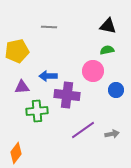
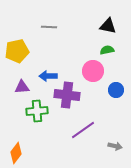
gray arrow: moved 3 px right, 12 px down; rotated 24 degrees clockwise
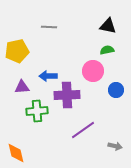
purple cross: rotated 10 degrees counterclockwise
orange diamond: rotated 50 degrees counterclockwise
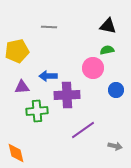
pink circle: moved 3 px up
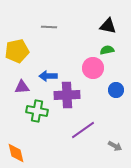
green cross: rotated 15 degrees clockwise
gray arrow: rotated 16 degrees clockwise
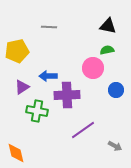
purple triangle: rotated 28 degrees counterclockwise
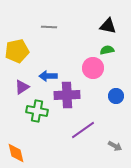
blue circle: moved 6 px down
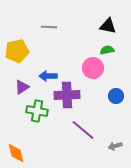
purple line: rotated 75 degrees clockwise
gray arrow: rotated 136 degrees clockwise
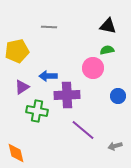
blue circle: moved 2 px right
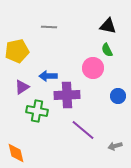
green semicircle: rotated 104 degrees counterclockwise
